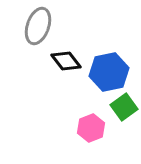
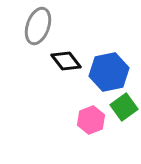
pink hexagon: moved 8 px up
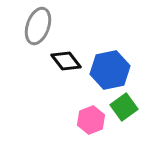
blue hexagon: moved 1 px right, 2 px up
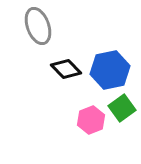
gray ellipse: rotated 39 degrees counterclockwise
black diamond: moved 8 px down; rotated 8 degrees counterclockwise
green square: moved 2 px left, 1 px down
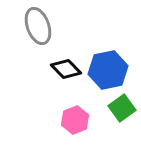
blue hexagon: moved 2 px left
pink hexagon: moved 16 px left
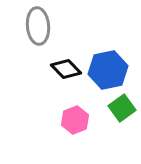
gray ellipse: rotated 15 degrees clockwise
